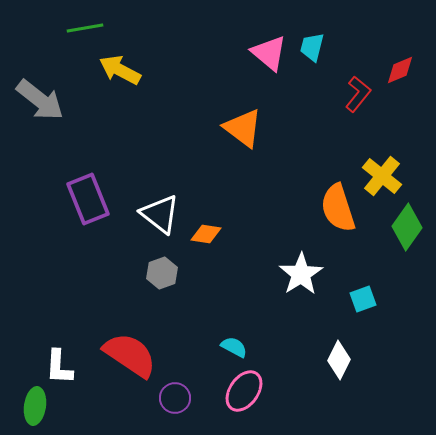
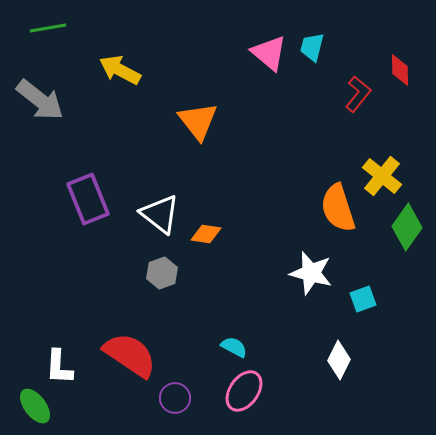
green line: moved 37 px left
red diamond: rotated 68 degrees counterclockwise
orange triangle: moved 45 px left, 7 px up; rotated 15 degrees clockwise
white star: moved 10 px right, 1 px up; rotated 24 degrees counterclockwise
green ellipse: rotated 45 degrees counterclockwise
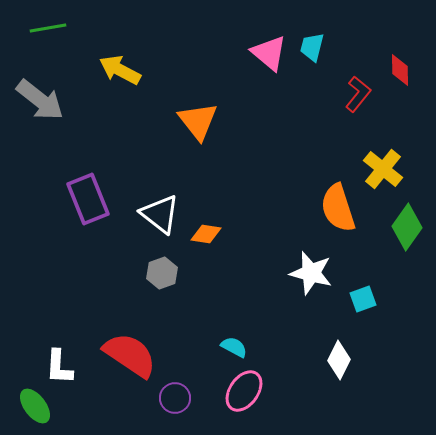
yellow cross: moved 1 px right, 7 px up
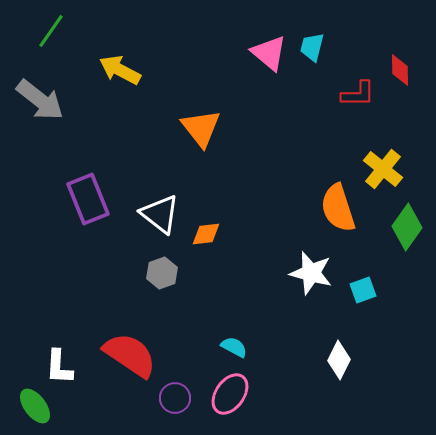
green line: moved 3 px right, 3 px down; rotated 45 degrees counterclockwise
red L-shape: rotated 51 degrees clockwise
orange triangle: moved 3 px right, 7 px down
orange diamond: rotated 16 degrees counterclockwise
cyan square: moved 9 px up
pink ellipse: moved 14 px left, 3 px down
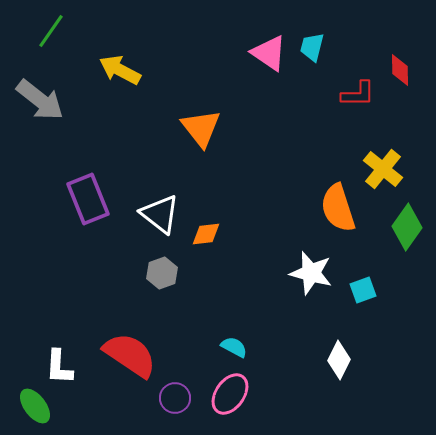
pink triangle: rotated 6 degrees counterclockwise
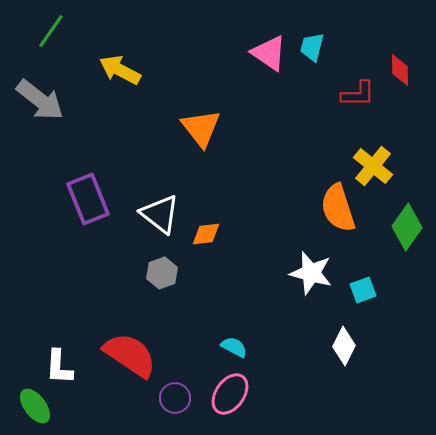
yellow cross: moved 10 px left, 3 px up
white diamond: moved 5 px right, 14 px up
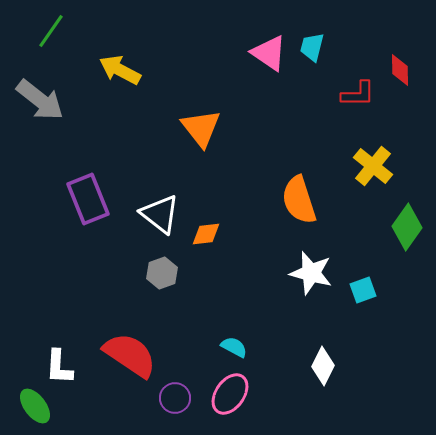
orange semicircle: moved 39 px left, 8 px up
white diamond: moved 21 px left, 20 px down
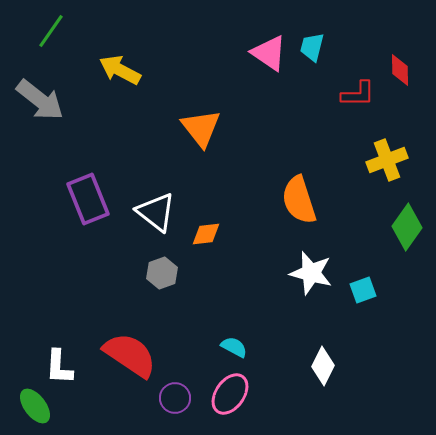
yellow cross: moved 14 px right, 6 px up; rotated 30 degrees clockwise
white triangle: moved 4 px left, 2 px up
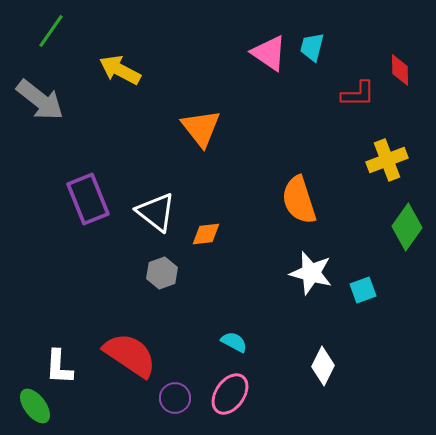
cyan semicircle: moved 5 px up
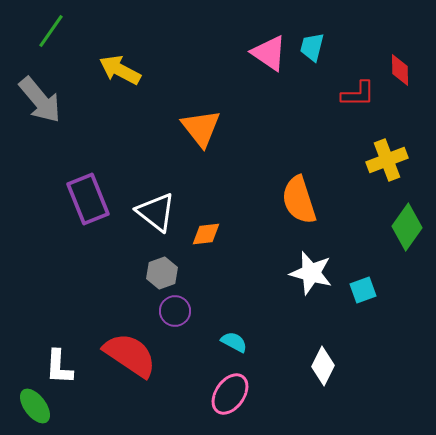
gray arrow: rotated 12 degrees clockwise
purple circle: moved 87 px up
